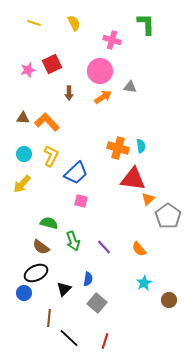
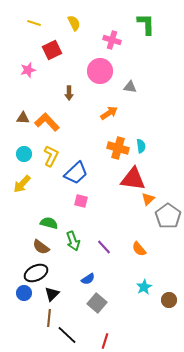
red square: moved 14 px up
orange arrow: moved 6 px right, 16 px down
blue semicircle: rotated 48 degrees clockwise
cyan star: moved 4 px down
black triangle: moved 12 px left, 5 px down
black line: moved 2 px left, 3 px up
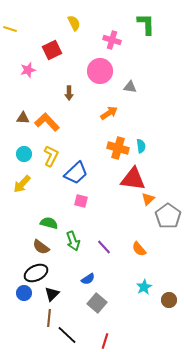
yellow line: moved 24 px left, 6 px down
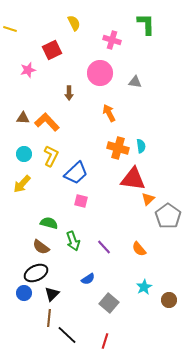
pink circle: moved 2 px down
gray triangle: moved 5 px right, 5 px up
orange arrow: rotated 84 degrees counterclockwise
gray square: moved 12 px right
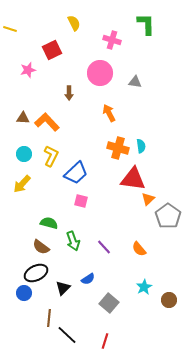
black triangle: moved 11 px right, 6 px up
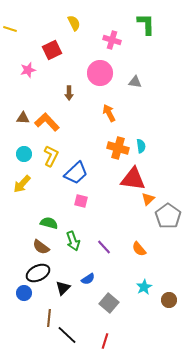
black ellipse: moved 2 px right
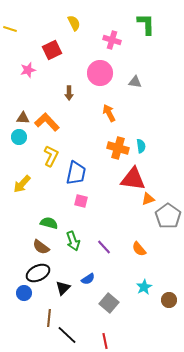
cyan circle: moved 5 px left, 17 px up
blue trapezoid: rotated 35 degrees counterclockwise
orange triangle: rotated 24 degrees clockwise
red line: rotated 28 degrees counterclockwise
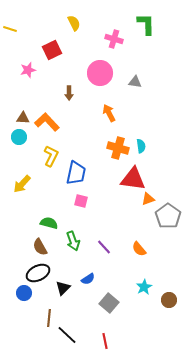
pink cross: moved 2 px right, 1 px up
brown semicircle: moved 1 px left; rotated 24 degrees clockwise
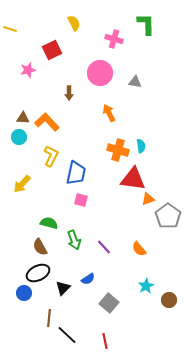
orange cross: moved 2 px down
pink square: moved 1 px up
green arrow: moved 1 px right, 1 px up
cyan star: moved 2 px right, 1 px up
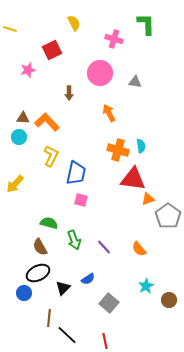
yellow arrow: moved 7 px left
